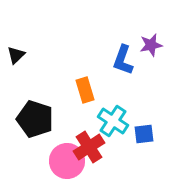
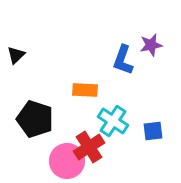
orange rectangle: rotated 70 degrees counterclockwise
blue square: moved 9 px right, 3 px up
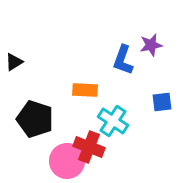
black triangle: moved 2 px left, 7 px down; rotated 12 degrees clockwise
blue square: moved 9 px right, 29 px up
red cross: rotated 36 degrees counterclockwise
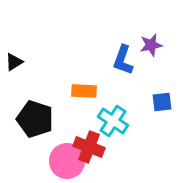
orange rectangle: moved 1 px left, 1 px down
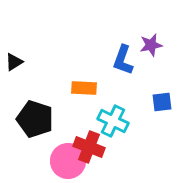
orange rectangle: moved 3 px up
cyan cross: rotated 8 degrees counterclockwise
pink circle: moved 1 px right
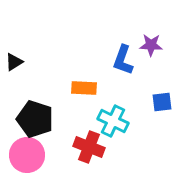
purple star: rotated 15 degrees clockwise
pink circle: moved 41 px left, 6 px up
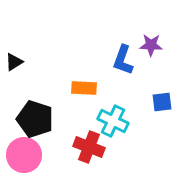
pink circle: moved 3 px left
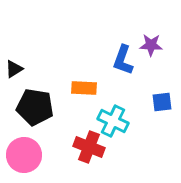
black triangle: moved 7 px down
black pentagon: moved 12 px up; rotated 9 degrees counterclockwise
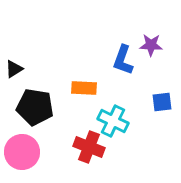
pink circle: moved 2 px left, 3 px up
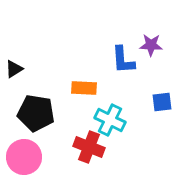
blue L-shape: rotated 24 degrees counterclockwise
black pentagon: moved 1 px right, 6 px down
cyan cross: moved 3 px left, 1 px up
pink circle: moved 2 px right, 5 px down
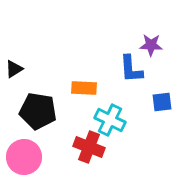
blue L-shape: moved 8 px right, 9 px down
black pentagon: moved 2 px right, 2 px up
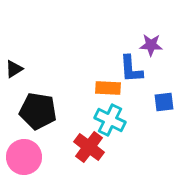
orange rectangle: moved 24 px right
blue square: moved 2 px right
red cross: rotated 16 degrees clockwise
